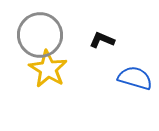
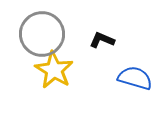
gray circle: moved 2 px right, 1 px up
yellow star: moved 6 px right, 1 px down
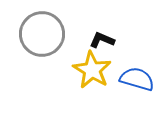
yellow star: moved 38 px right
blue semicircle: moved 2 px right, 1 px down
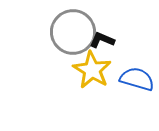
gray circle: moved 31 px right, 2 px up
